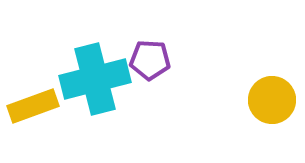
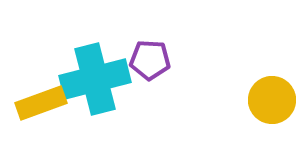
yellow rectangle: moved 8 px right, 3 px up
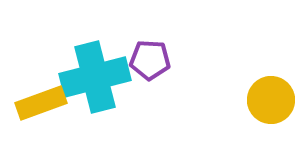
cyan cross: moved 2 px up
yellow circle: moved 1 px left
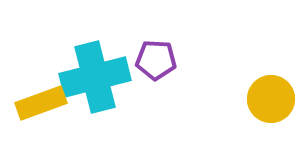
purple pentagon: moved 6 px right
yellow circle: moved 1 px up
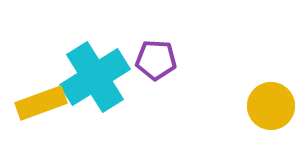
cyan cross: rotated 18 degrees counterclockwise
yellow circle: moved 7 px down
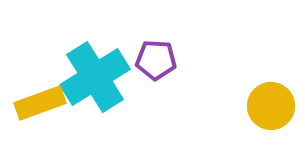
yellow rectangle: moved 1 px left
